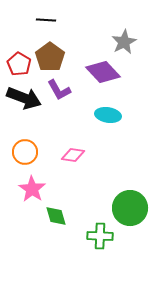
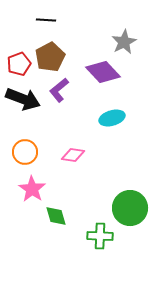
brown pentagon: rotated 8 degrees clockwise
red pentagon: rotated 20 degrees clockwise
purple L-shape: rotated 80 degrees clockwise
black arrow: moved 1 px left, 1 px down
cyan ellipse: moved 4 px right, 3 px down; rotated 25 degrees counterclockwise
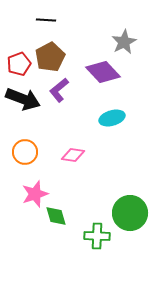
pink star: moved 3 px right, 5 px down; rotated 20 degrees clockwise
green circle: moved 5 px down
green cross: moved 3 px left
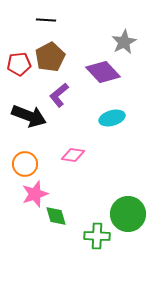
red pentagon: rotated 15 degrees clockwise
purple L-shape: moved 5 px down
black arrow: moved 6 px right, 17 px down
orange circle: moved 12 px down
green circle: moved 2 px left, 1 px down
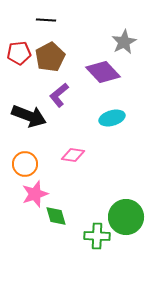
red pentagon: moved 11 px up
green circle: moved 2 px left, 3 px down
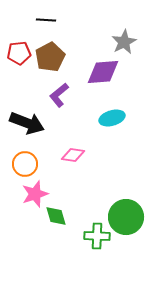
purple diamond: rotated 52 degrees counterclockwise
black arrow: moved 2 px left, 7 px down
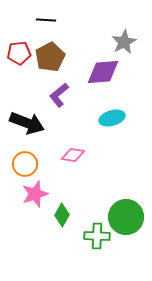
green diamond: moved 6 px right, 1 px up; rotated 45 degrees clockwise
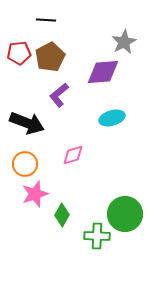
pink diamond: rotated 25 degrees counterclockwise
green circle: moved 1 px left, 3 px up
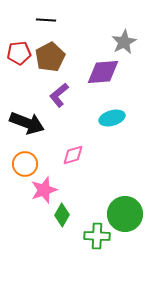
pink star: moved 9 px right, 4 px up
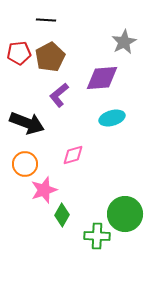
purple diamond: moved 1 px left, 6 px down
